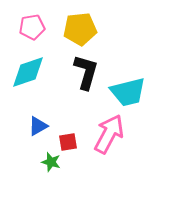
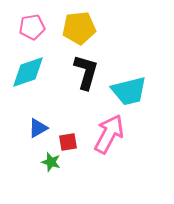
yellow pentagon: moved 1 px left, 1 px up
cyan trapezoid: moved 1 px right, 1 px up
blue triangle: moved 2 px down
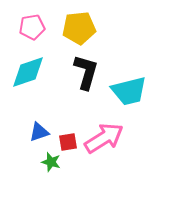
blue triangle: moved 1 px right, 4 px down; rotated 10 degrees clockwise
pink arrow: moved 5 px left, 4 px down; rotated 30 degrees clockwise
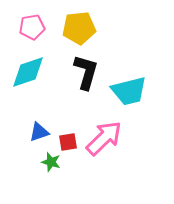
pink arrow: rotated 12 degrees counterclockwise
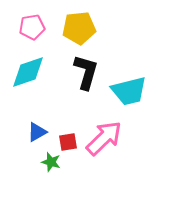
blue triangle: moved 2 px left; rotated 10 degrees counterclockwise
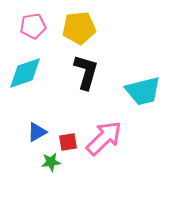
pink pentagon: moved 1 px right, 1 px up
cyan diamond: moved 3 px left, 1 px down
cyan trapezoid: moved 14 px right
green star: rotated 24 degrees counterclockwise
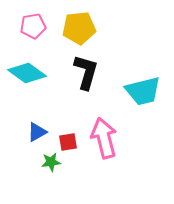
cyan diamond: moved 2 px right; rotated 54 degrees clockwise
pink arrow: rotated 60 degrees counterclockwise
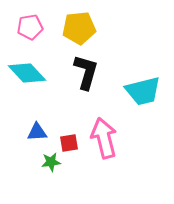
pink pentagon: moved 3 px left, 1 px down
cyan diamond: rotated 12 degrees clockwise
blue triangle: rotated 25 degrees clockwise
red square: moved 1 px right, 1 px down
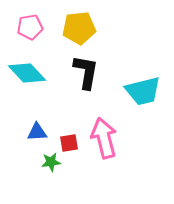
black L-shape: rotated 6 degrees counterclockwise
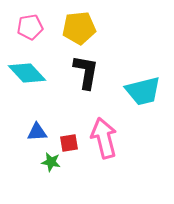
green star: rotated 18 degrees clockwise
